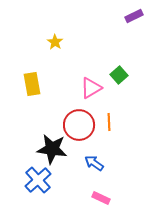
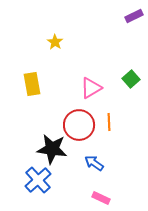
green square: moved 12 px right, 4 px down
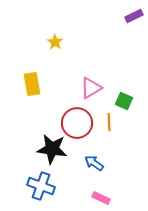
green square: moved 7 px left, 22 px down; rotated 24 degrees counterclockwise
red circle: moved 2 px left, 2 px up
blue cross: moved 3 px right, 6 px down; rotated 28 degrees counterclockwise
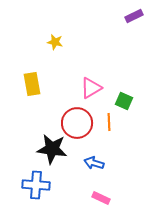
yellow star: rotated 21 degrees counterclockwise
blue arrow: rotated 18 degrees counterclockwise
blue cross: moved 5 px left, 1 px up; rotated 16 degrees counterclockwise
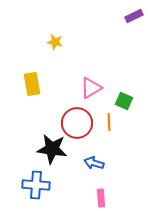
pink rectangle: rotated 60 degrees clockwise
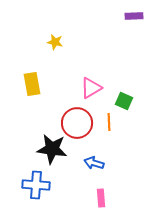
purple rectangle: rotated 24 degrees clockwise
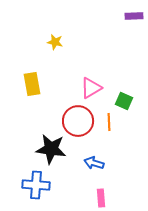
red circle: moved 1 px right, 2 px up
black star: moved 1 px left
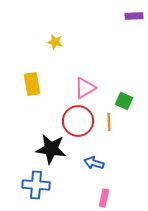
pink triangle: moved 6 px left
pink rectangle: moved 3 px right; rotated 18 degrees clockwise
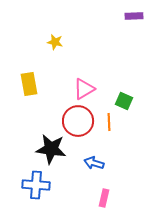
yellow rectangle: moved 3 px left
pink triangle: moved 1 px left, 1 px down
